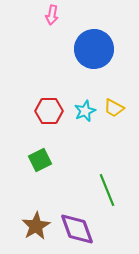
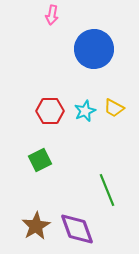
red hexagon: moved 1 px right
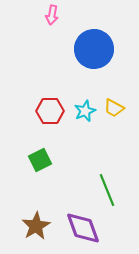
purple diamond: moved 6 px right, 1 px up
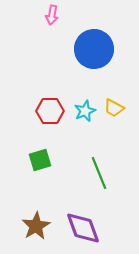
green square: rotated 10 degrees clockwise
green line: moved 8 px left, 17 px up
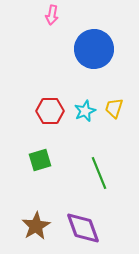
yellow trapezoid: rotated 80 degrees clockwise
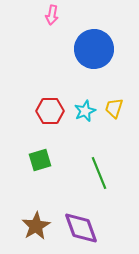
purple diamond: moved 2 px left
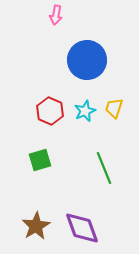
pink arrow: moved 4 px right
blue circle: moved 7 px left, 11 px down
red hexagon: rotated 24 degrees clockwise
green line: moved 5 px right, 5 px up
purple diamond: moved 1 px right
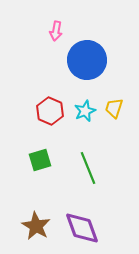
pink arrow: moved 16 px down
green line: moved 16 px left
brown star: rotated 12 degrees counterclockwise
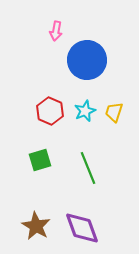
yellow trapezoid: moved 4 px down
